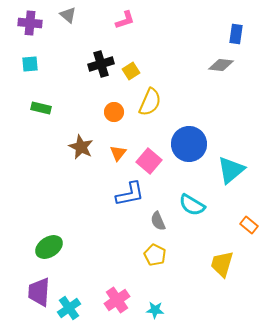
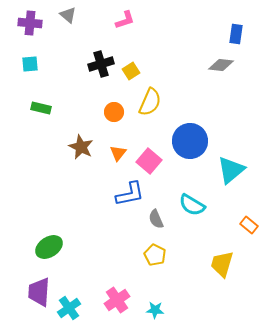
blue circle: moved 1 px right, 3 px up
gray semicircle: moved 2 px left, 2 px up
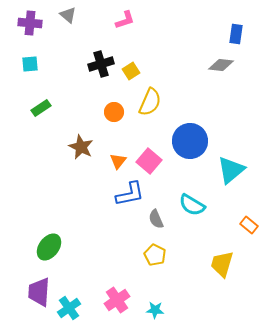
green rectangle: rotated 48 degrees counterclockwise
orange triangle: moved 8 px down
green ellipse: rotated 20 degrees counterclockwise
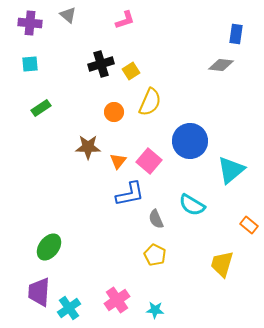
brown star: moved 7 px right; rotated 25 degrees counterclockwise
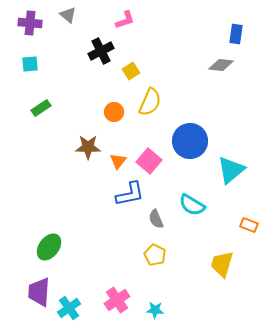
black cross: moved 13 px up; rotated 10 degrees counterclockwise
orange rectangle: rotated 18 degrees counterclockwise
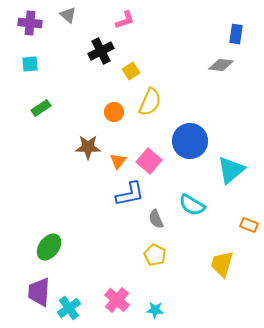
pink cross: rotated 15 degrees counterclockwise
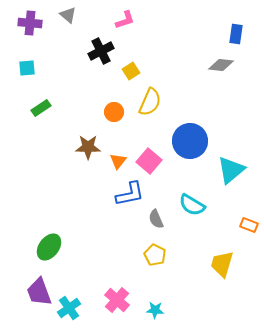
cyan square: moved 3 px left, 4 px down
purple trapezoid: rotated 24 degrees counterclockwise
